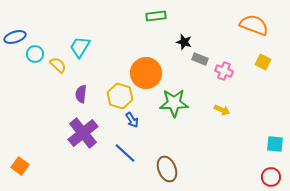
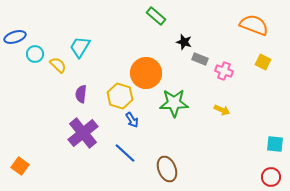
green rectangle: rotated 48 degrees clockwise
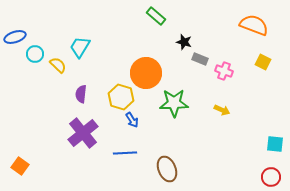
yellow hexagon: moved 1 px right, 1 px down
blue line: rotated 45 degrees counterclockwise
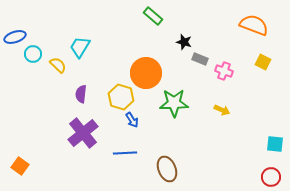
green rectangle: moved 3 px left
cyan circle: moved 2 px left
